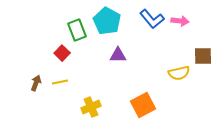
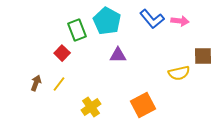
yellow line: moved 1 px left, 2 px down; rotated 42 degrees counterclockwise
yellow cross: rotated 12 degrees counterclockwise
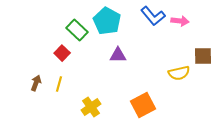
blue L-shape: moved 1 px right, 3 px up
green rectangle: rotated 25 degrees counterclockwise
yellow line: rotated 21 degrees counterclockwise
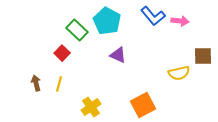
purple triangle: rotated 24 degrees clockwise
brown arrow: rotated 35 degrees counterclockwise
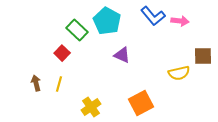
purple triangle: moved 4 px right
orange square: moved 2 px left, 2 px up
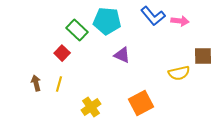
cyan pentagon: rotated 24 degrees counterclockwise
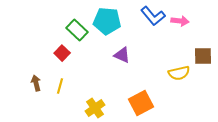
yellow line: moved 1 px right, 2 px down
yellow cross: moved 4 px right, 1 px down
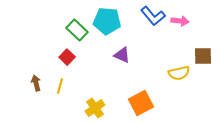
red square: moved 5 px right, 4 px down
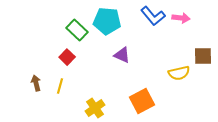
pink arrow: moved 1 px right, 3 px up
orange square: moved 1 px right, 2 px up
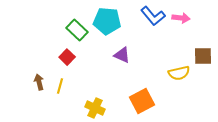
brown arrow: moved 3 px right, 1 px up
yellow cross: rotated 30 degrees counterclockwise
